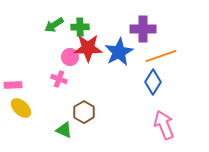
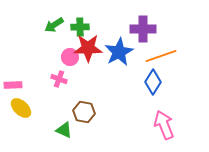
brown hexagon: rotated 20 degrees counterclockwise
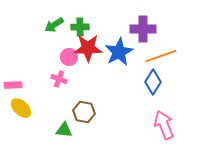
pink circle: moved 1 px left
green triangle: rotated 18 degrees counterclockwise
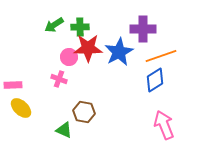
blue diamond: moved 2 px right, 2 px up; rotated 25 degrees clockwise
green triangle: rotated 18 degrees clockwise
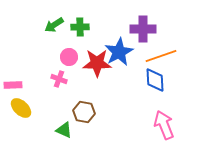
red star: moved 9 px right, 15 px down
blue diamond: rotated 60 degrees counterclockwise
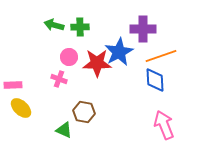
green arrow: rotated 48 degrees clockwise
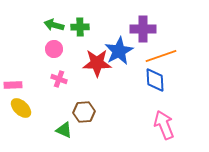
blue star: moved 1 px up
pink circle: moved 15 px left, 8 px up
brown hexagon: rotated 15 degrees counterclockwise
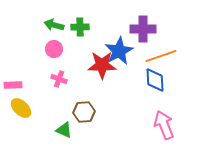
red star: moved 5 px right, 2 px down
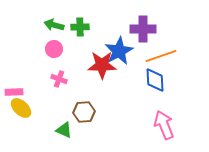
pink rectangle: moved 1 px right, 7 px down
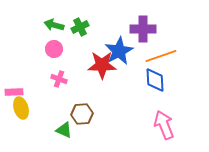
green cross: rotated 24 degrees counterclockwise
yellow ellipse: rotated 30 degrees clockwise
brown hexagon: moved 2 px left, 2 px down
